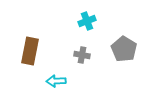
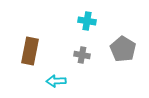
cyan cross: rotated 30 degrees clockwise
gray pentagon: moved 1 px left
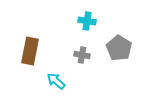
gray pentagon: moved 4 px left, 1 px up
cyan arrow: rotated 42 degrees clockwise
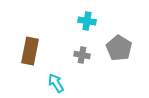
cyan arrow: moved 2 px down; rotated 18 degrees clockwise
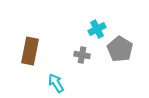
cyan cross: moved 10 px right, 8 px down; rotated 36 degrees counterclockwise
gray pentagon: moved 1 px right, 1 px down
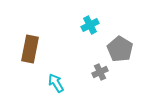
cyan cross: moved 7 px left, 4 px up
brown rectangle: moved 2 px up
gray cross: moved 18 px right, 17 px down; rotated 35 degrees counterclockwise
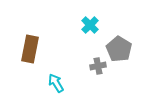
cyan cross: rotated 18 degrees counterclockwise
gray pentagon: moved 1 px left
gray cross: moved 2 px left, 6 px up; rotated 14 degrees clockwise
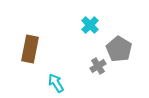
gray cross: rotated 21 degrees counterclockwise
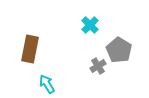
gray pentagon: moved 1 px down
cyan arrow: moved 9 px left, 1 px down
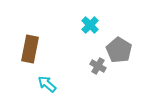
gray cross: rotated 28 degrees counterclockwise
cyan arrow: rotated 18 degrees counterclockwise
